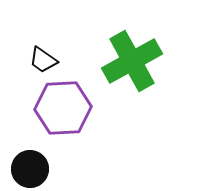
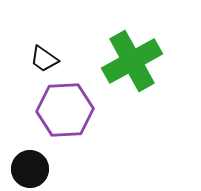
black trapezoid: moved 1 px right, 1 px up
purple hexagon: moved 2 px right, 2 px down
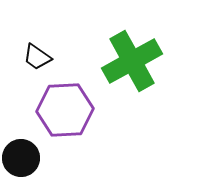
black trapezoid: moved 7 px left, 2 px up
black circle: moved 9 px left, 11 px up
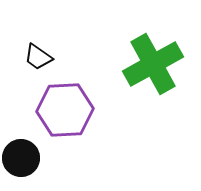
black trapezoid: moved 1 px right
green cross: moved 21 px right, 3 px down
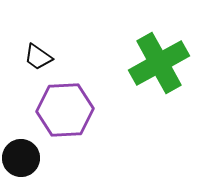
green cross: moved 6 px right, 1 px up
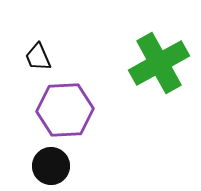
black trapezoid: rotated 32 degrees clockwise
black circle: moved 30 px right, 8 px down
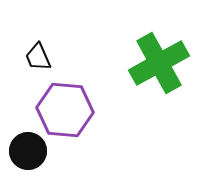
purple hexagon: rotated 8 degrees clockwise
black circle: moved 23 px left, 15 px up
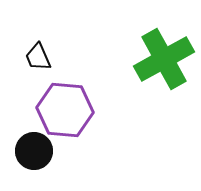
green cross: moved 5 px right, 4 px up
black circle: moved 6 px right
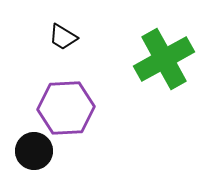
black trapezoid: moved 25 px right, 20 px up; rotated 36 degrees counterclockwise
purple hexagon: moved 1 px right, 2 px up; rotated 8 degrees counterclockwise
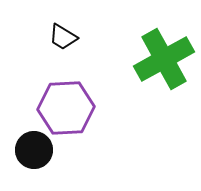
black circle: moved 1 px up
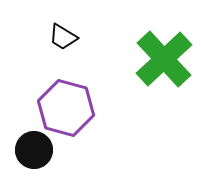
green cross: rotated 14 degrees counterclockwise
purple hexagon: rotated 18 degrees clockwise
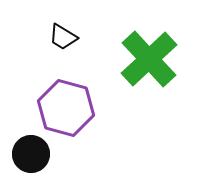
green cross: moved 15 px left
black circle: moved 3 px left, 4 px down
